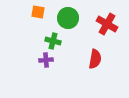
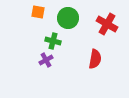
purple cross: rotated 24 degrees counterclockwise
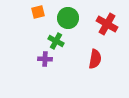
orange square: rotated 24 degrees counterclockwise
green cross: moved 3 px right; rotated 14 degrees clockwise
purple cross: moved 1 px left, 1 px up; rotated 32 degrees clockwise
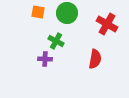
orange square: rotated 24 degrees clockwise
green circle: moved 1 px left, 5 px up
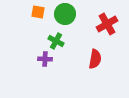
green circle: moved 2 px left, 1 px down
red cross: rotated 30 degrees clockwise
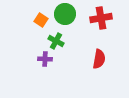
orange square: moved 3 px right, 8 px down; rotated 24 degrees clockwise
red cross: moved 6 px left, 6 px up; rotated 20 degrees clockwise
red semicircle: moved 4 px right
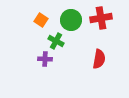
green circle: moved 6 px right, 6 px down
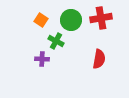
purple cross: moved 3 px left
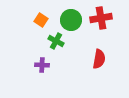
purple cross: moved 6 px down
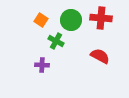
red cross: rotated 15 degrees clockwise
red semicircle: moved 1 px right, 3 px up; rotated 72 degrees counterclockwise
